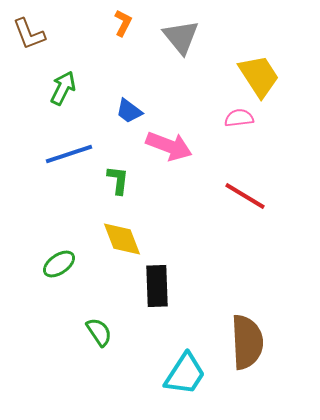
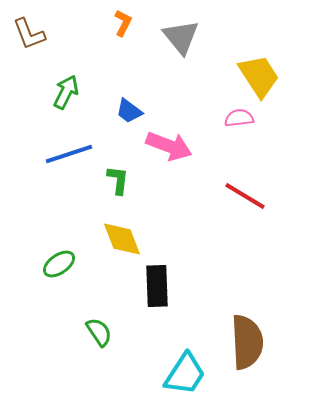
green arrow: moved 3 px right, 4 px down
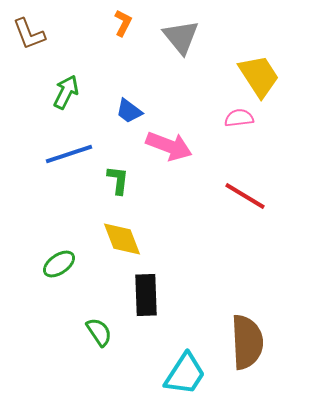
black rectangle: moved 11 px left, 9 px down
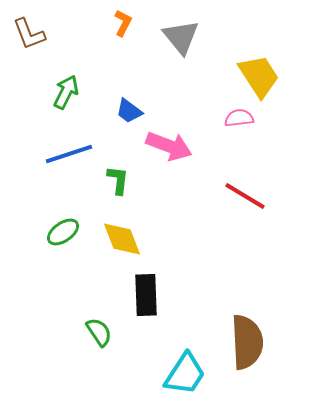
green ellipse: moved 4 px right, 32 px up
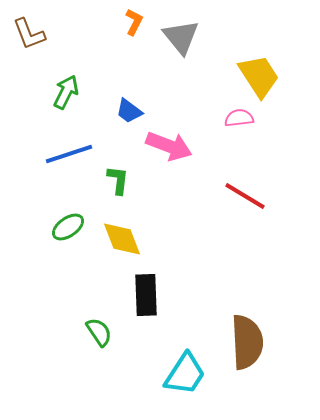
orange L-shape: moved 11 px right, 1 px up
green ellipse: moved 5 px right, 5 px up
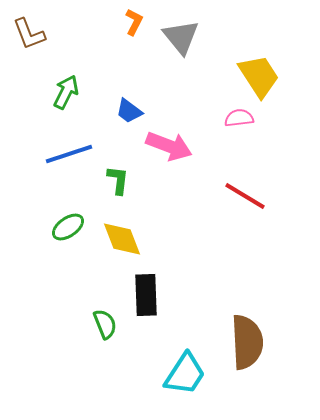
green semicircle: moved 6 px right, 8 px up; rotated 12 degrees clockwise
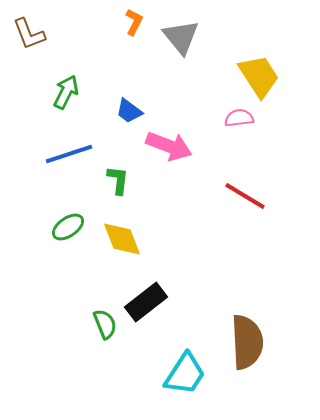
black rectangle: moved 7 px down; rotated 54 degrees clockwise
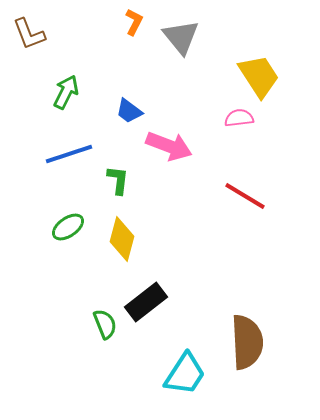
yellow diamond: rotated 36 degrees clockwise
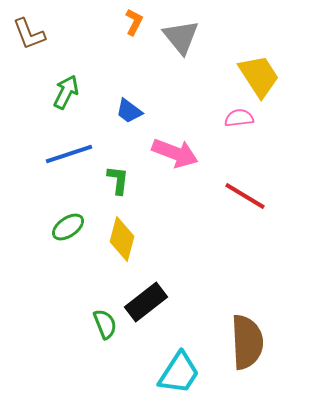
pink arrow: moved 6 px right, 7 px down
cyan trapezoid: moved 6 px left, 1 px up
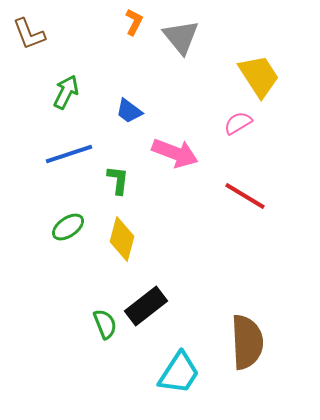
pink semicircle: moved 1 px left, 5 px down; rotated 24 degrees counterclockwise
black rectangle: moved 4 px down
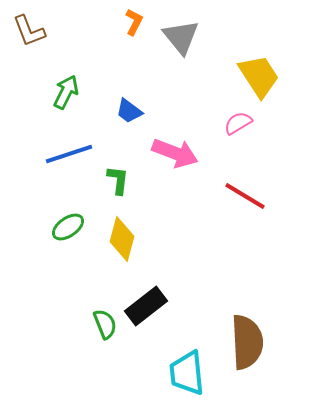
brown L-shape: moved 3 px up
cyan trapezoid: moved 8 px right; rotated 141 degrees clockwise
